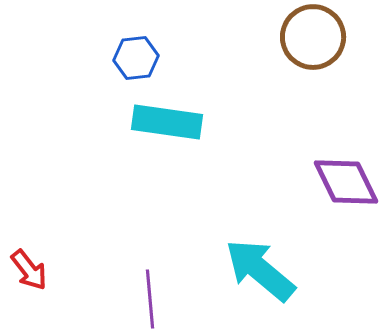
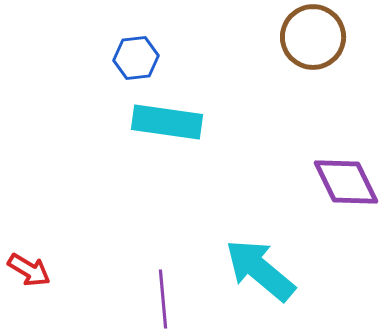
red arrow: rotated 21 degrees counterclockwise
purple line: moved 13 px right
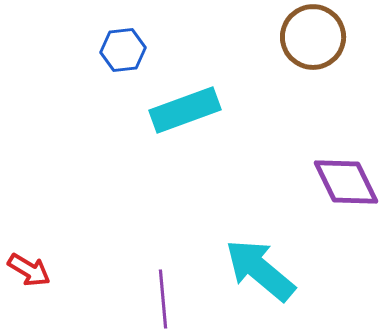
blue hexagon: moved 13 px left, 8 px up
cyan rectangle: moved 18 px right, 12 px up; rotated 28 degrees counterclockwise
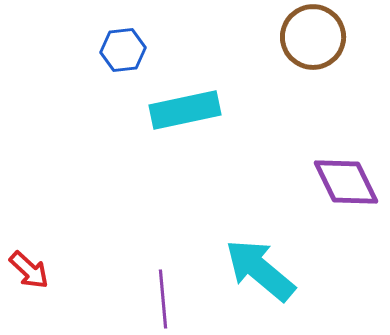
cyan rectangle: rotated 8 degrees clockwise
red arrow: rotated 12 degrees clockwise
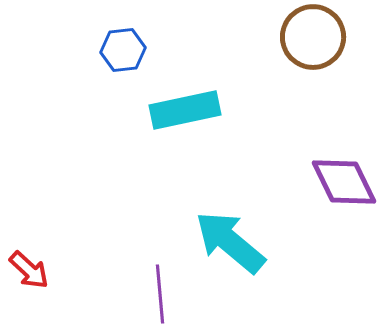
purple diamond: moved 2 px left
cyan arrow: moved 30 px left, 28 px up
purple line: moved 3 px left, 5 px up
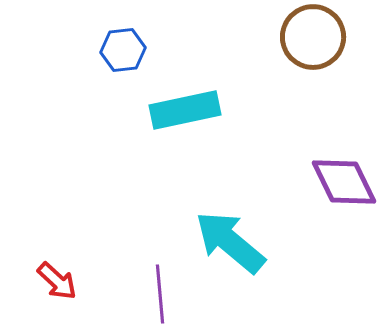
red arrow: moved 28 px right, 11 px down
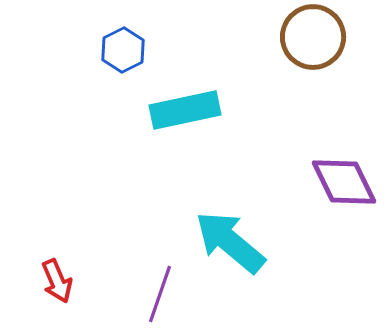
blue hexagon: rotated 21 degrees counterclockwise
red arrow: rotated 24 degrees clockwise
purple line: rotated 24 degrees clockwise
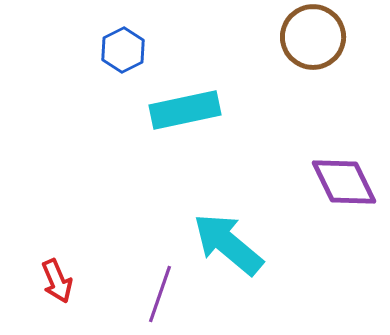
cyan arrow: moved 2 px left, 2 px down
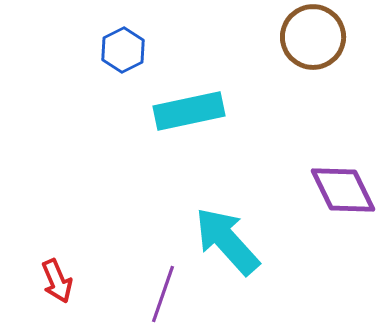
cyan rectangle: moved 4 px right, 1 px down
purple diamond: moved 1 px left, 8 px down
cyan arrow: moved 1 px left, 3 px up; rotated 8 degrees clockwise
purple line: moved 3 px right
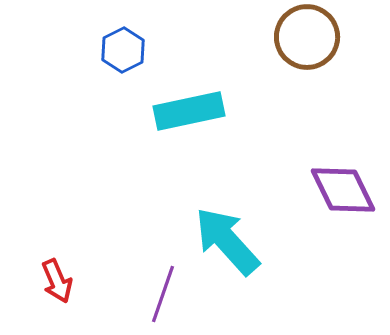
brown circle: moved 6 px left
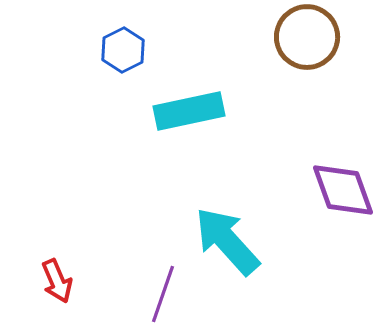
purple diamond: rotated 6 degrees clockwise
